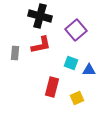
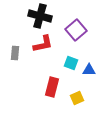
red L-shape: moved 2 px right, 1 px up
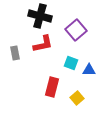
gray rectangle: rotated 16 degrees counterclockwise
yellow square: rotated 16 degrees counterclockwise
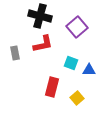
purple square: moved 1 px right, 3 px up
